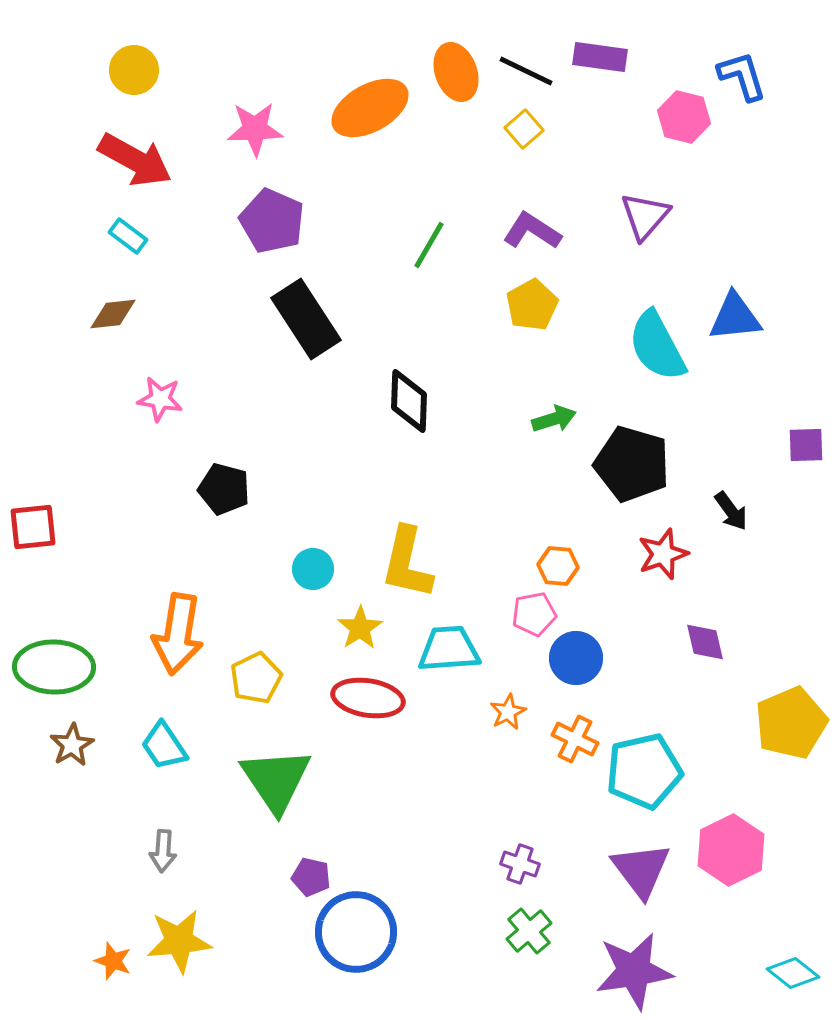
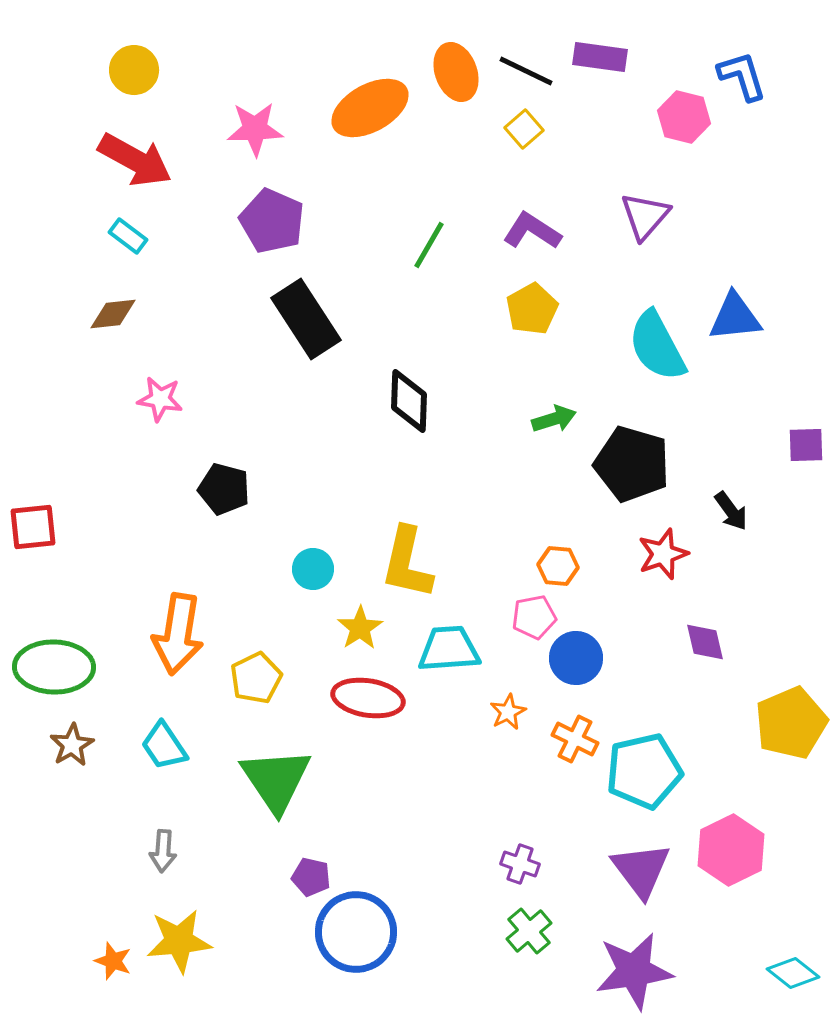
yellow pentagon at (532, 305): moved 4 px down
pink pentagon at (534, 614): moved 3 px down
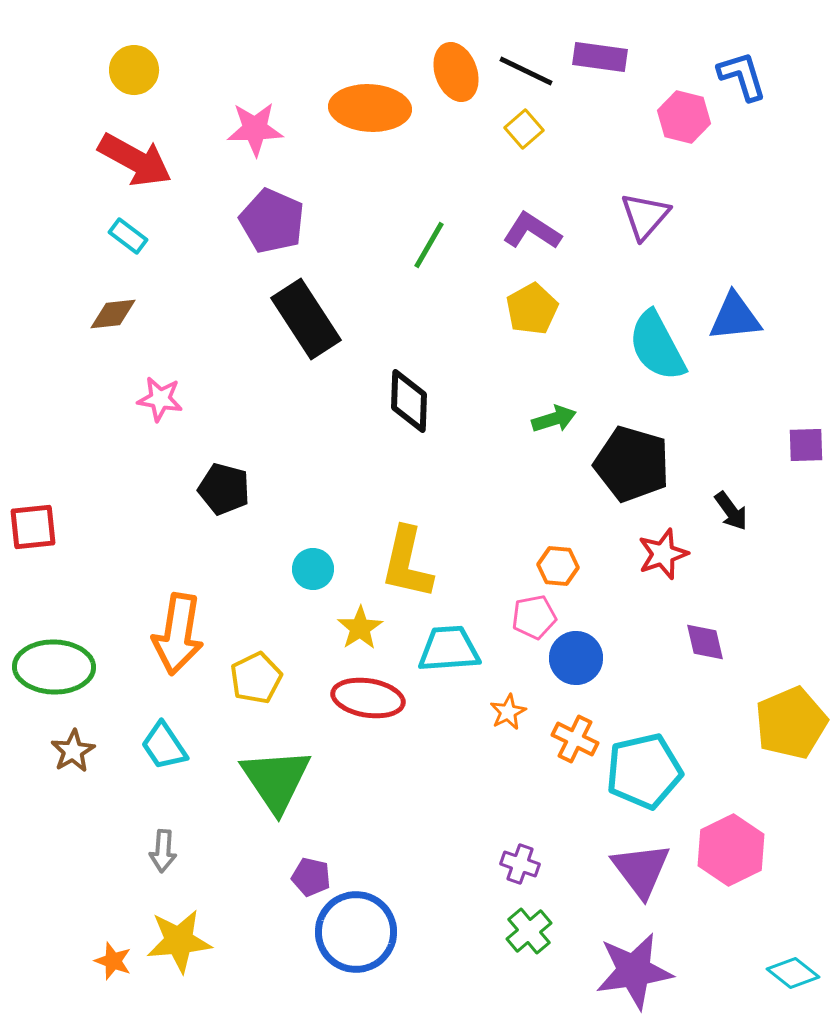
orange ellipse at (370, 108): rotated 32 degrees clockwise
brown star at (72, 745): moved 1 px right, 6 px down
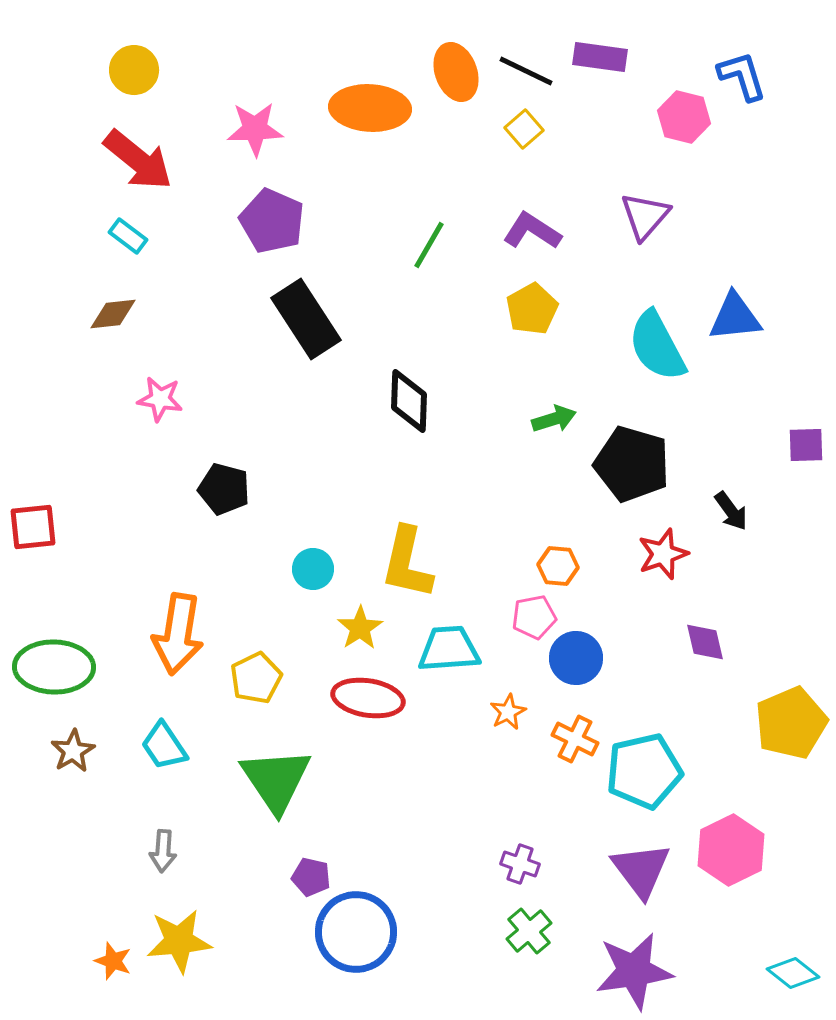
red arrow at (135, 160): moved 3 px right; rotated 10 degrees clockwise
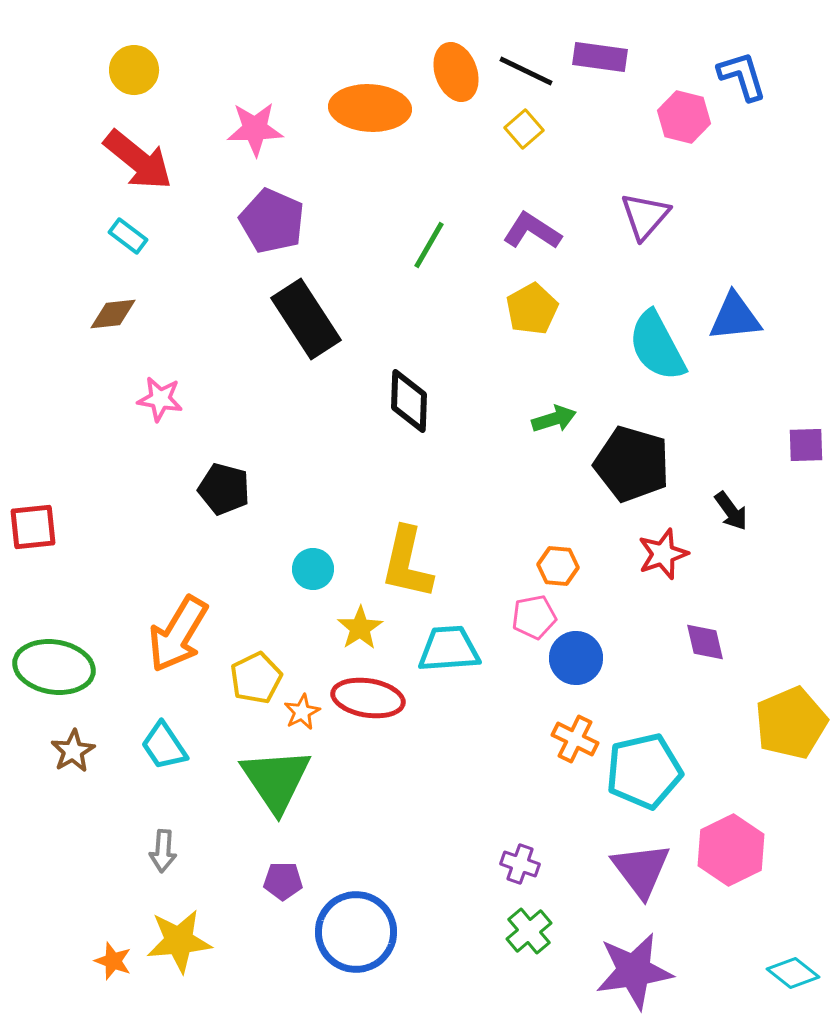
orange arrow at (178, 634): rotated 22 degrees clockwise
green ellipse at (54, 667): rotated 8 degrees clockwise
orange star at (508, 712): moved 206 px left
purple pentagon at (311, 877): moved 28 px left, 4 px down; rotated 12 degrees counterclockwise
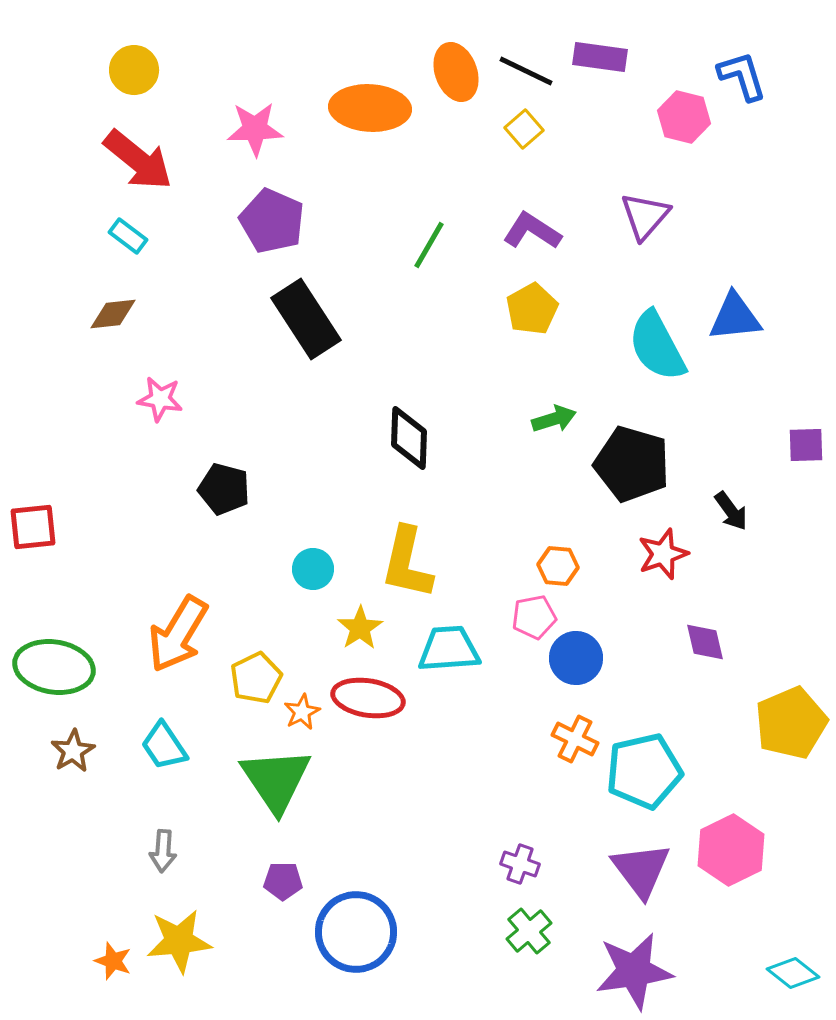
black diamond at (409, 401): moved 37 px down
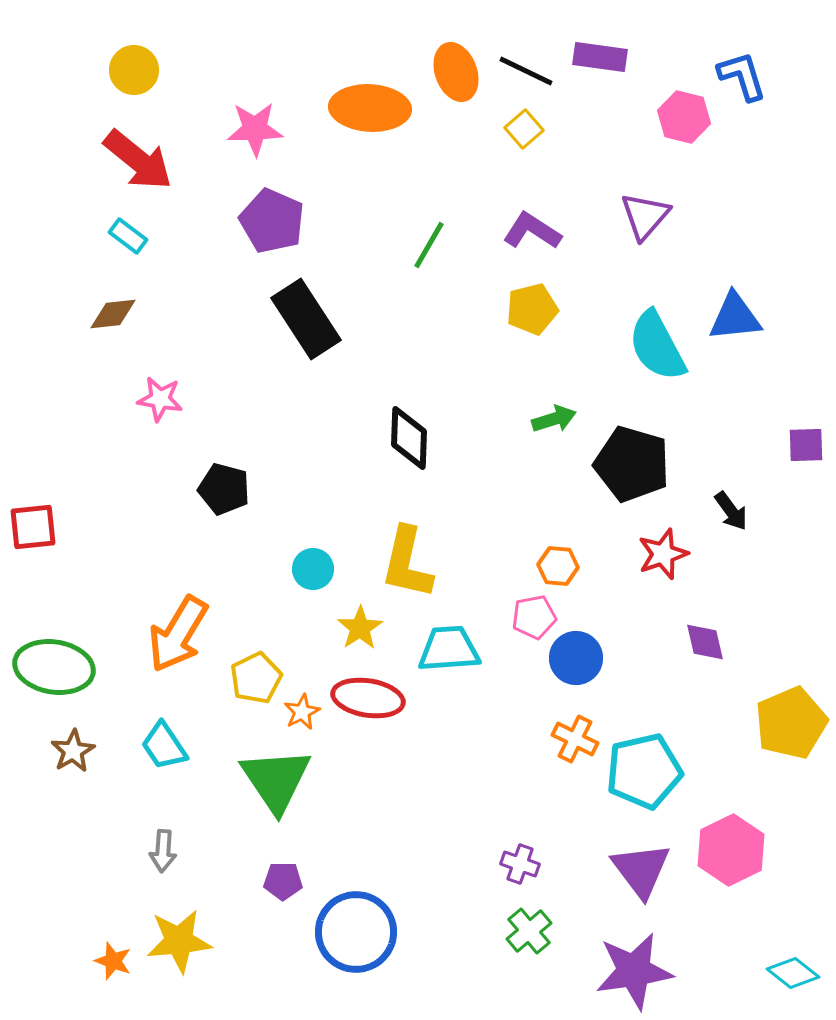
yellow pentagon at (532, 309): rotated 15 degrees clockwise
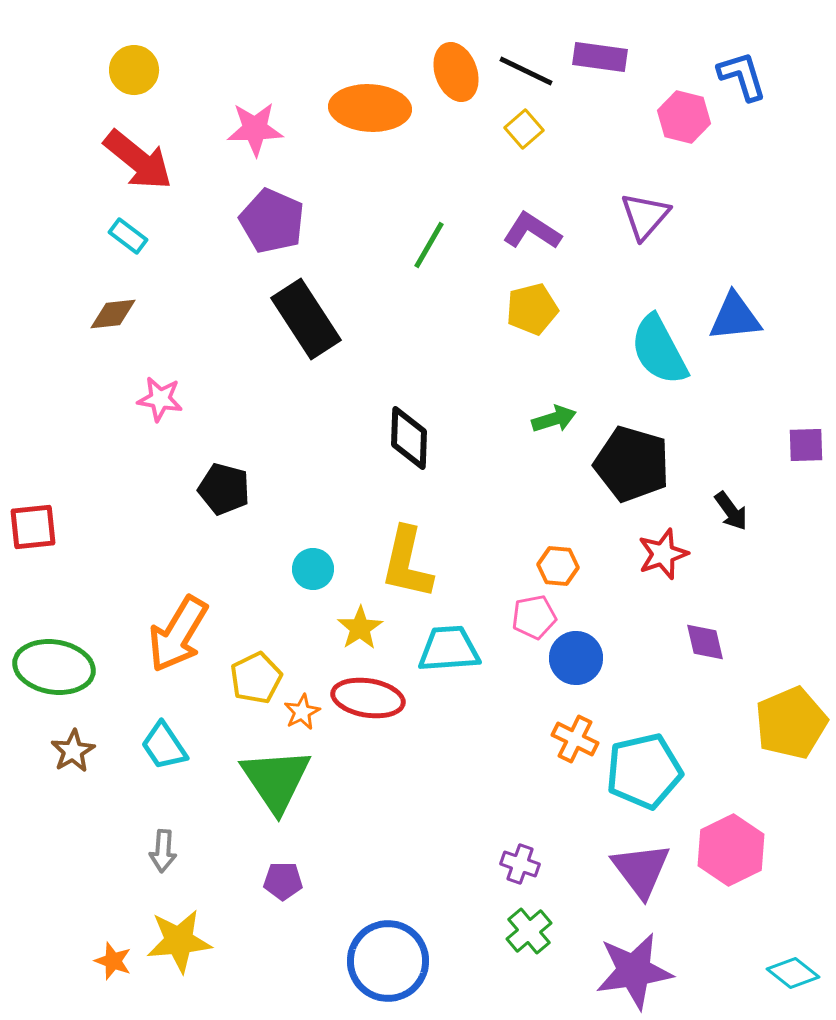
cyan semicircle at (657, 346): moved 2 px right, 4 px down
blue circle at (356, 932): moved 32 px right, 29 px down
